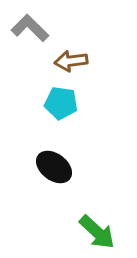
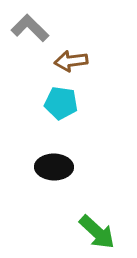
black ellipse: rotated 36 degrees counterclockwise
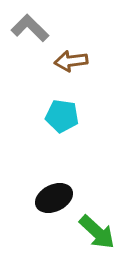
cyan pentagon: moved 1 px right, 13 px down
black ellipse: moved 31 px down; rotated 27 degrees counterclockwise
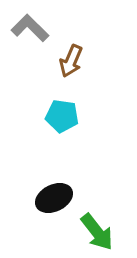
brown arrow: rotated 60 degrees counterclockwise
green arrow: rotated 9 degrees clockwise
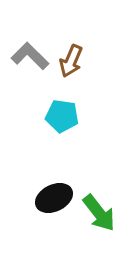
gray L-shape: moved 28 px down
green arrow: moved 2 px right, 19 px up
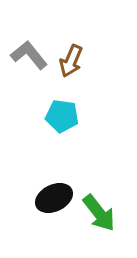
gray L-shape: moved 1 px left, 1 px up; rotated 6 degrees clockwise
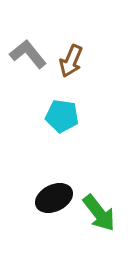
gray L-shape: moved 1 px left, 1 px up
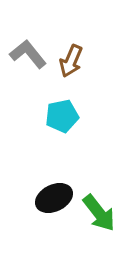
cyan pentagon: rotated 20 degrees counterclockwise
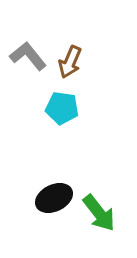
gray L-shape: moved 2 px down
brown arrow: moved 1 px left, 1 px down
cyan pentagon: moved 8 px up; rotated 20 degrees clockwise
